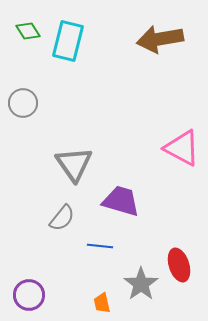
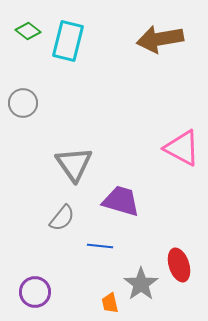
green diamond: rotated 20 degrees counterclockwise
purple circle: moved 6 px right, 3 px up
orange trapezoid: moved 8 px right
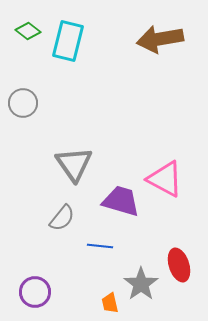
pink triangle: moved 17 px left, 31 px down
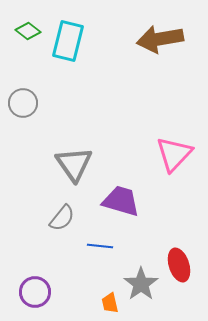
pink triangle: moved 9 px right, 25 px up; rotated 45 degrees clockwise
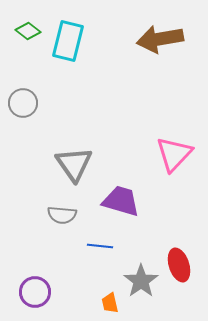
gray semicircle: moved 3 px up; rotated 56 degrees clockwise
gray star: moved 3 px up
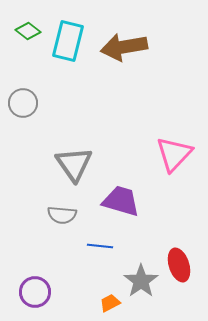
brown arrow: moved 36 px left, 8 px down
orange trapezoid: rotated 75 degrees clockwise
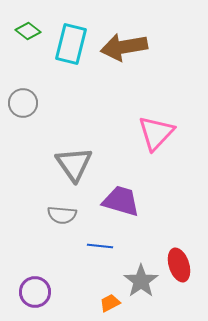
cyan rectangle: moved 3 px right, 3 px down
pink triangle: moved 18 px left, 21 px up
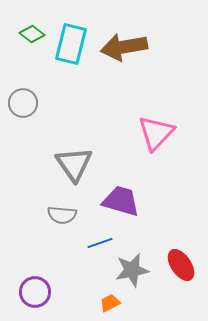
green diamond: moved 4 px right, 3 px down
blue line: moved 3 px up; rotated 25 degrees counterclockwise
red ellipse: moved 2 px right; rotated 16 degrees counterclockwise
gray star: moved 9 px left, 11 px up; rotated 24 degrees clockwise
